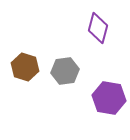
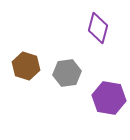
brown hexagon: moved 1 px right, 1 px up
gray hexagon: moved 2 px right, 2 px down
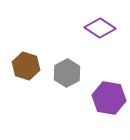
purple diamond: moved 2 px right; rotated 72 degrees counterclockwise
gray hexagon: rotated 20 degrees counterclockwise
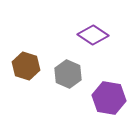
purple diamond: moved 7 px left, 7 px down
gray hexagon: moved 1 px right, 1 px down; rotated 8 degrees counterclockwise
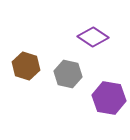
purple diamond: moved 2 px down
gray hexagon: rotated 12 degrees counterclockwise
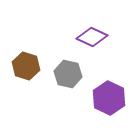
purple diamond: moved 1 px left; rotated 8 degrees counterclockwise
purple hexagon: rotated 16 degrees clockwise
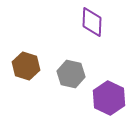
purple diamond: moved 15 px up; rotated 68 degrees clockwise
gray hexagon: moved 3 px right
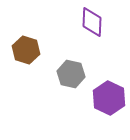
brown hexagon: moved 16 px up
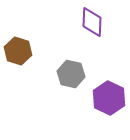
brown hexagon: moved 8 px left, 1 px down
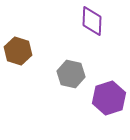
purple diamond: moved 1 px up
purple hexagon: rotated 16 degrees clockwise
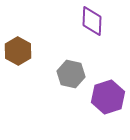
brown hexagon: rotated 12 degrees clockwise
purple hexagon: moved 1 px left, 1 px up
